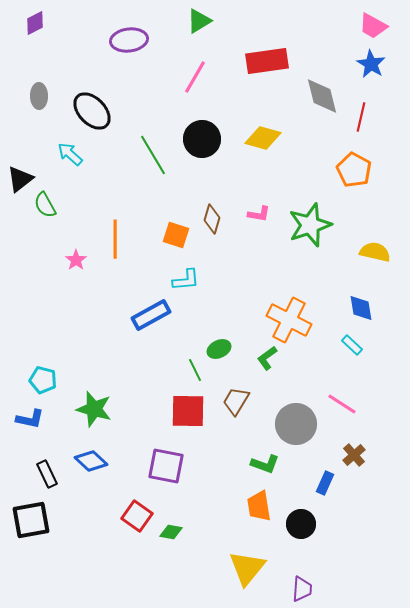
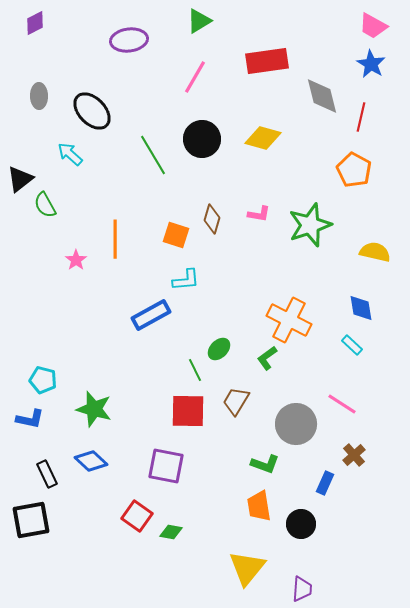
green ellipse at (219, 349): rotated 20 degrees counterclockwise
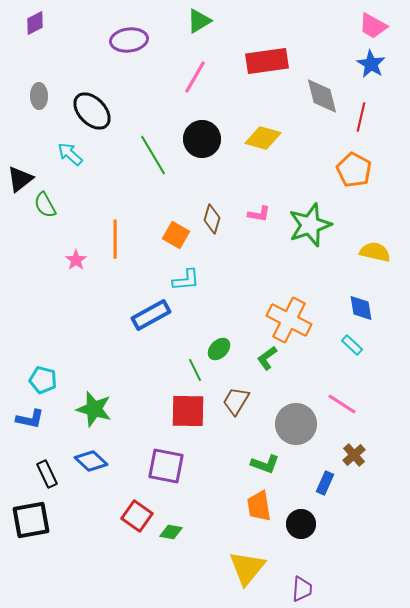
orange square at (176, 235): rotated 12 degrees clockwise
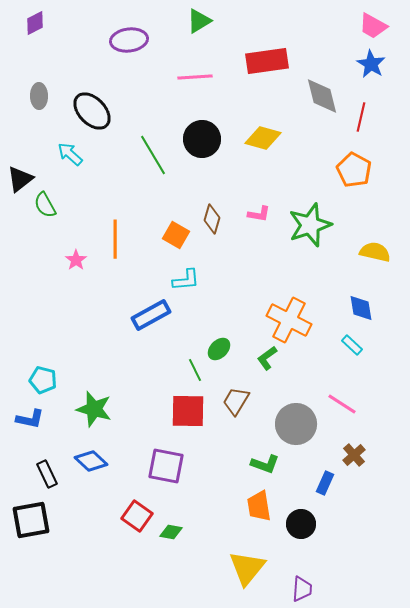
pink line at (195, 77): rotated 56 degrees clockwise
